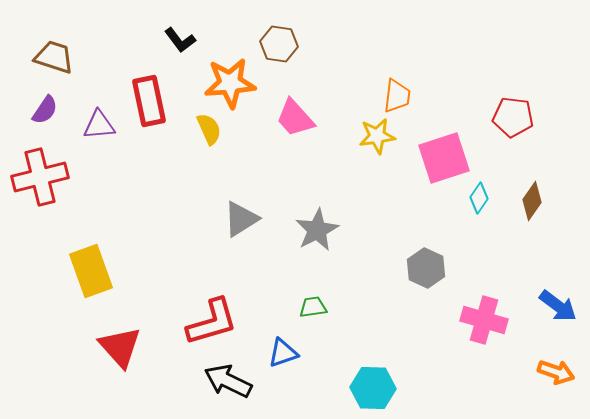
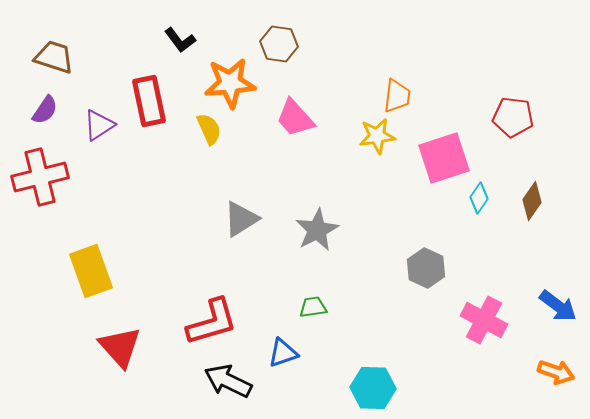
purple triangle: rotated 28 degrees counterclockwise
pink cross: rotated 12 degrees clockwise
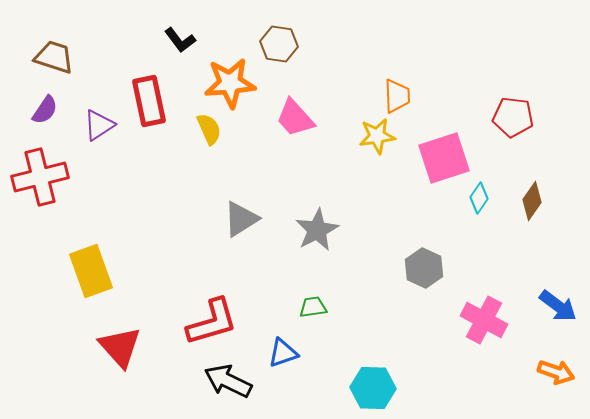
orange trapezoid: rotated 9 degrees counterclockwise
gray hexagon: moved 2 px left
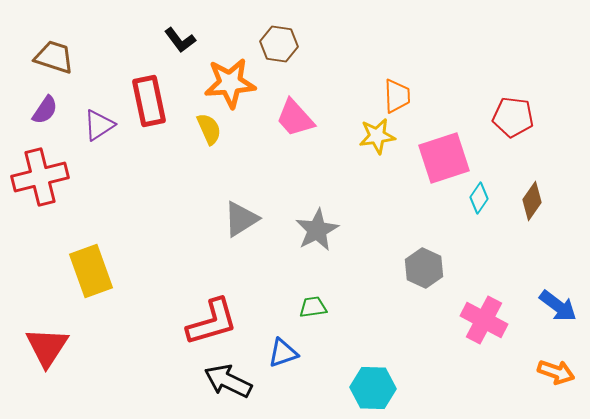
red triangle: moved 73 px left; rotated 15 degrees clockwise
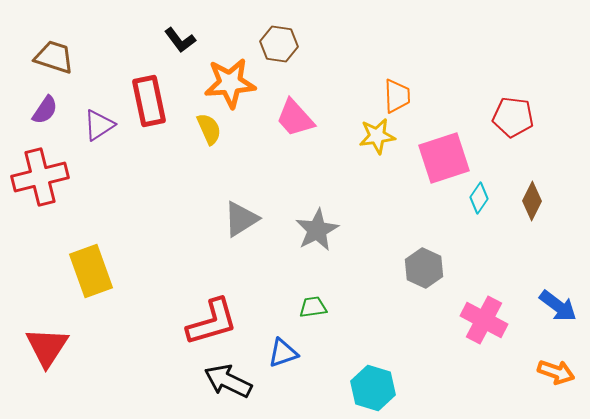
brown diamond: rotated 9 degrees counterclockwise
cyan hexagon: rotated 15 degrees clockwise
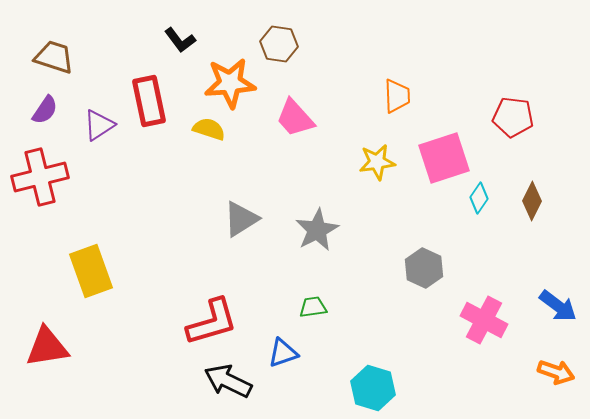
yellow semicircle: rotated 48 degrees counterclockwise
yellow star: moved 26 px down
red triangle: rotated 48 degrees clockwise
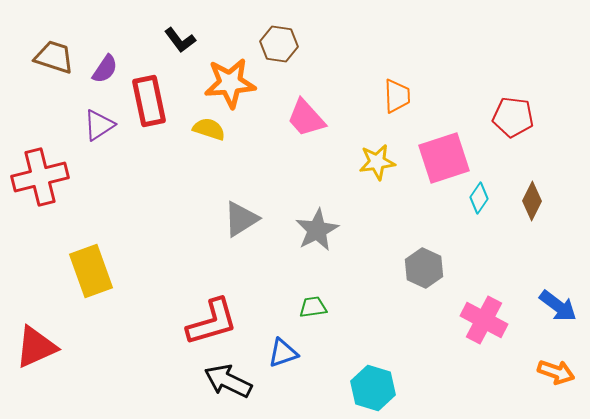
purple semicircle: moved 60 px right, 41 px up
pink trapezoid: moved 11 px right
red triangle: moved 11 px left; rotated 15 degrees counterclockwise
